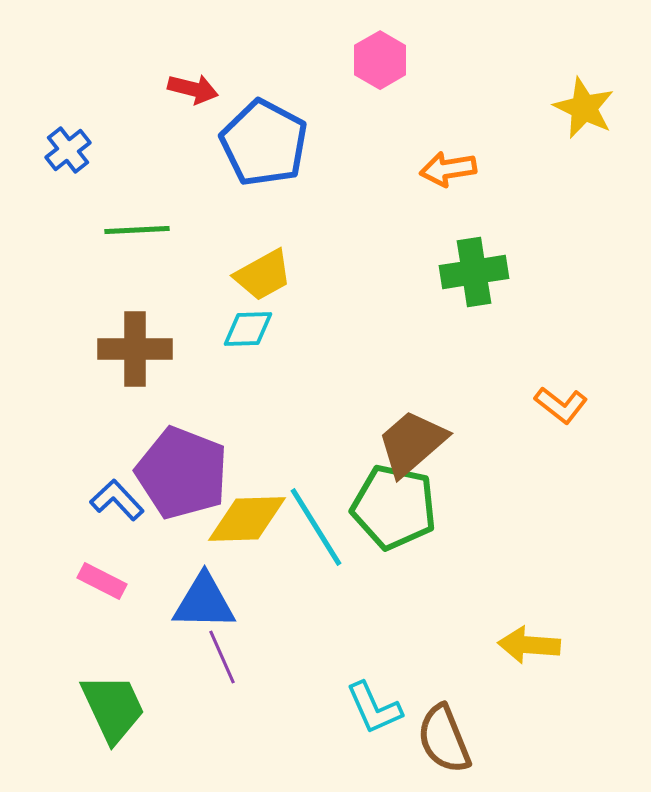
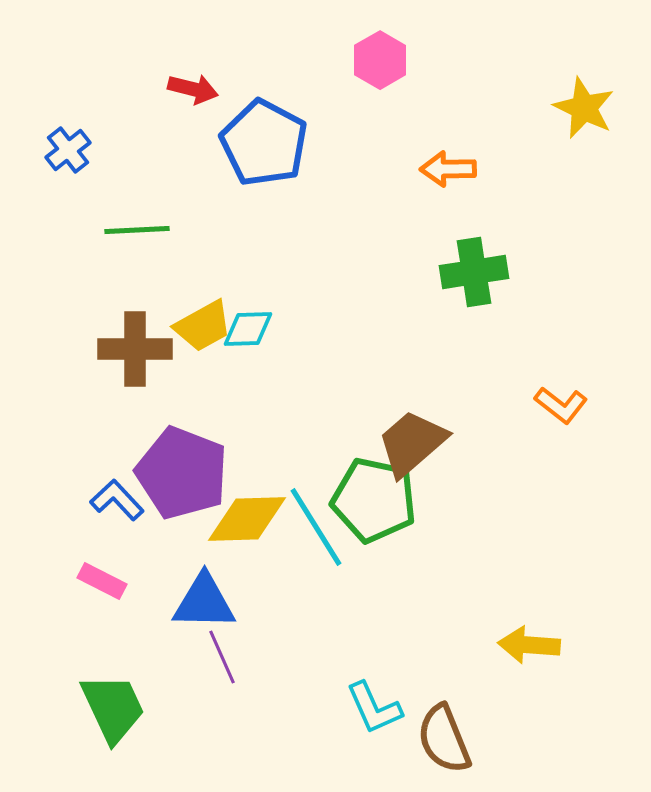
orange arrow: rotated 8 degrees clockwise
yellow trapezoid: moved 60 px left, 51 px down
green pentagon: moved 20 px left, 7 px up
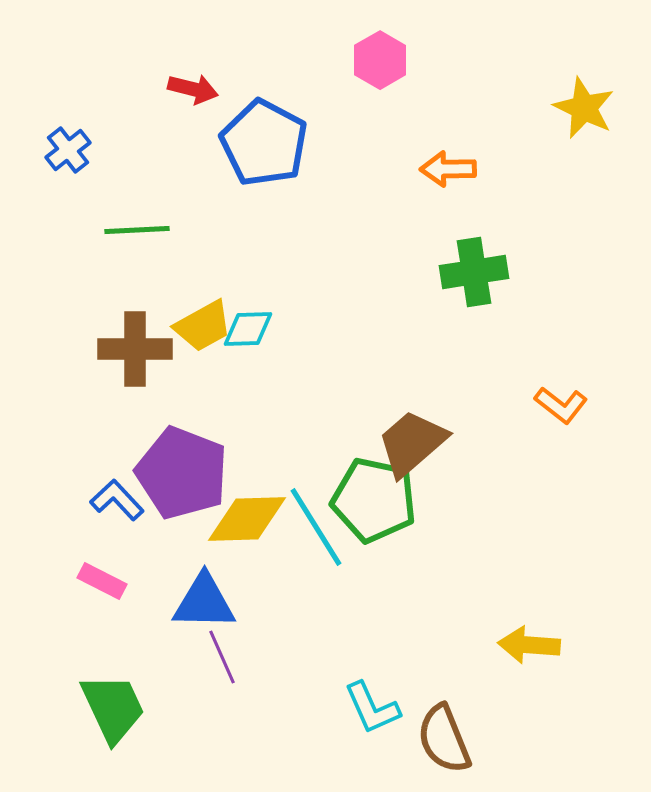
cyan L-shape: moved 2 px left
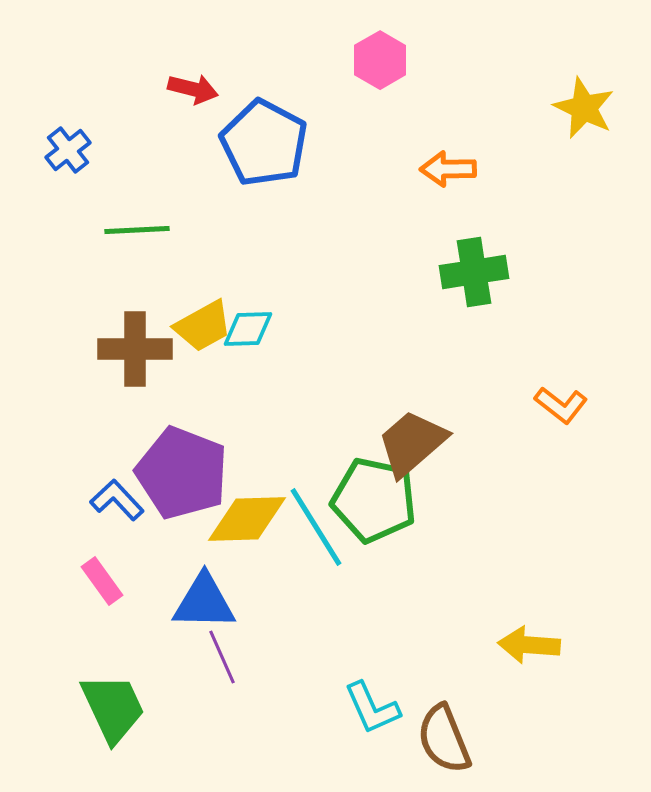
pink rectangle: rotated 27 degrees clockwise
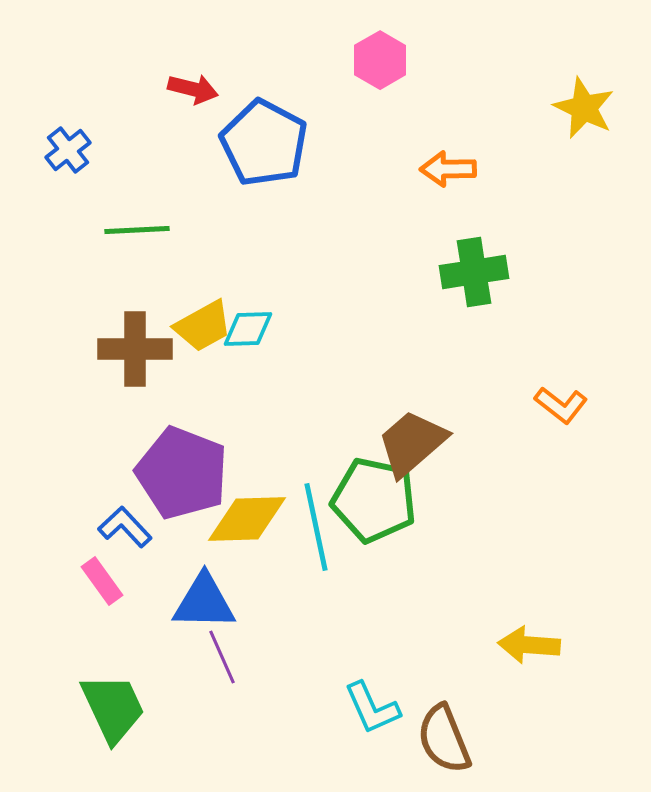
blue L-shape: moved 8 px right, 27 px down
cyan line: rotated 20 degrees clockwise
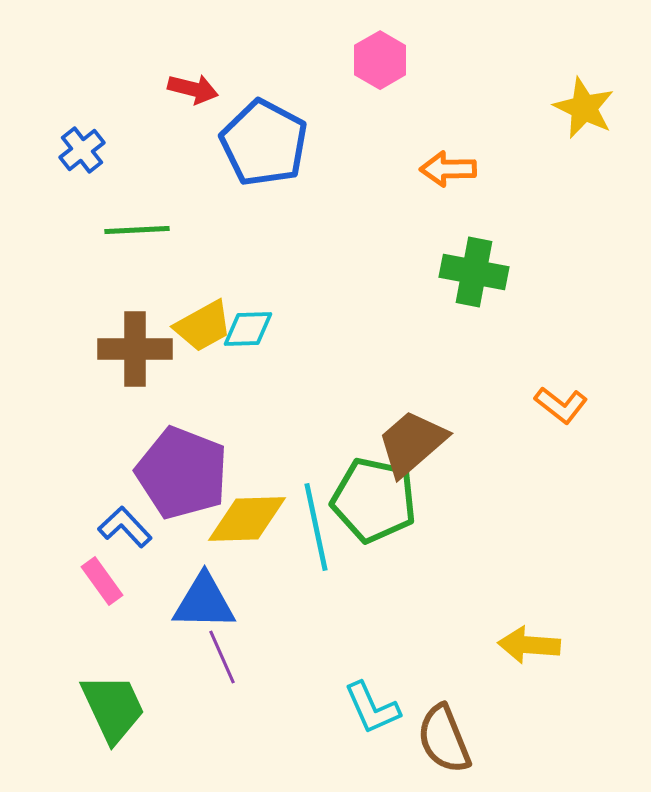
blue cross: moved 14 px right
green cross: rotated 20 degrees clockwise
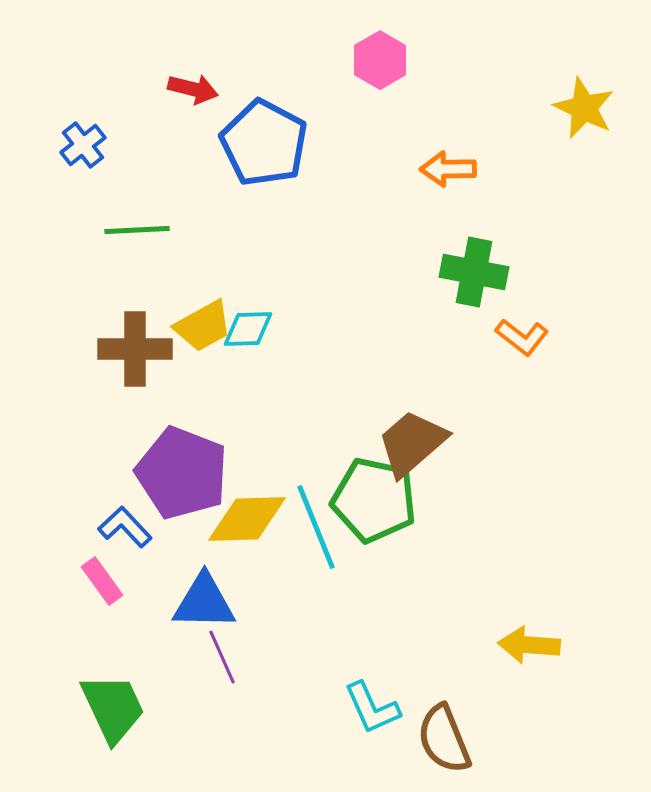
blue cross: moved 1 px right, 5 px up
orange L-shape: moved 39 px left, 68 px up
cyan line: rotated 10 degrees counterclockwise
